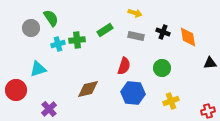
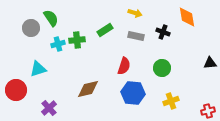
orange diamond: moved 1 px left, 20 px up
purple cross: moved 1 px up
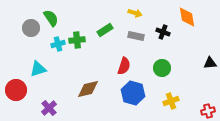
blue hexagon: rotated 10 degrees clockwise
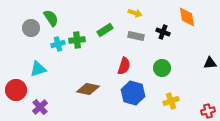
brown diamond: rotated 25 degrees clockwise
purple cross: moved 9 px left, 1 px up
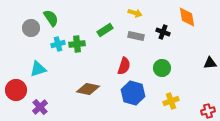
green cross: moved 4 px down
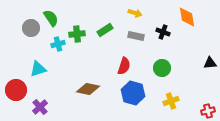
green cross: moved 10 px up
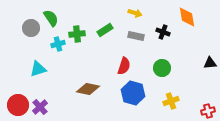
red circle: moved 2 px right, 15 px down
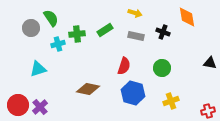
black triangle: rotated 16 degrees clockwise
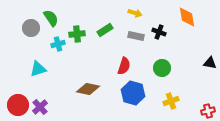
black cross: moved 4 px left
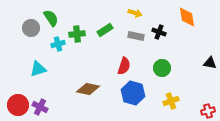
purple cross: rotated 21 degrees counterclockwise
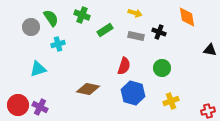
gray circle: moved 1 px up
green cross: moved 5 px right, 19 px up; rotated 28 degrees clockwise
black triangle: moved 13 px up
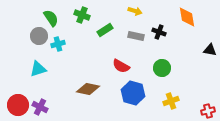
yellow arrow: moved 2 px up
gray circle: moved 8 px right, 9 px down
red semicircle: moved 3 px left; rotated 102 degrees clockwise
